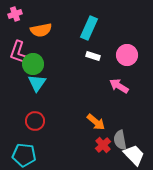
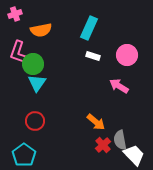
cyan pentagon: rotated 30 degrees clockwise
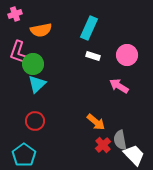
cyan triangle: moved 1 px down; rotated 12 degrees clockwise
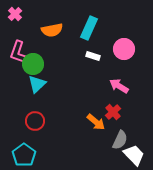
pink cross: rotated 24 degrees counterclockwise
orange semicircle: moved 11 px right
pink circle: moved 3 px left, 6 px up
gray semicircle: rotated 144 degrees counterclockwise
red cross: moved 10 px right, 33 px up
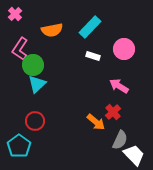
cyan rectangle: moved 1 px right, 1 px up; rotated 20 degrees clockwise
pink L-shape: moved 2 px right, 3 px up; rotated 15 degrees clockwise
green circle: moved 1 px down
cyan pentagon: moved 5 px left, 9 px up
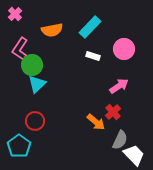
green circle: moved 1 px left
pink arrow: rotated 114 degrees clockwise
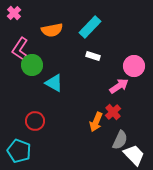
pink cross: moved 1 px left, 1 px up
pink circle: moved 10 px right, 17 px down
cyan triangle: moved 17 px right, 1 px up; rotated 48 degrees counterclockwise
orange arrow: rotated 72 degrees clockwise
cyan pentagon: moved 5 px down; rotated 15 degrees counterclockwise
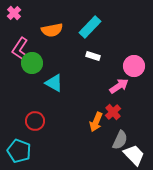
green circle: moved 2 px up
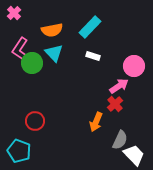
cyan triangle: moved 30 px up; rotated 18 degrees clockwise
red cross: moved 2 px right, 8 px up
